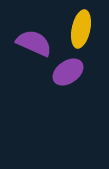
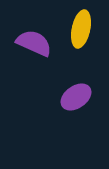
purple ellipse: moved 8 px right, 25 px down
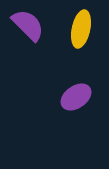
purple semicircle: moved 6 px left, 18 px up; rotated 21 degrees clockwise
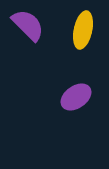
yellow ellipse: moved 2 px right, 1 px down
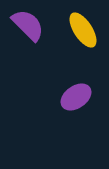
yellow ellipse: rotated 45 degrees counterclockwise
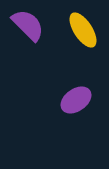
purple ellipse: moved 3 px down
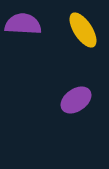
purple semicircle: moved 5 px left, 1 px up; rotated 42 degrees counterclockwise
